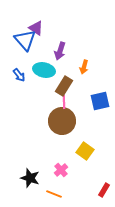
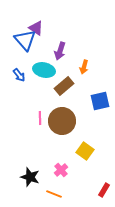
brown rectangle: rotated 18 degrees clockwise
pink line: moved 24 px left, 16 px down
black star: moved 1 px up
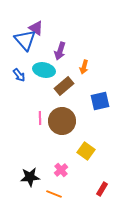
yellow square: moved 1 px right
black star: rotated 24 degrees counterclockwise
red rectangle: moved 2 px left, 1 px up
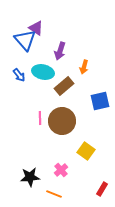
cyan ellipse: moved 1 px left, 2 px down
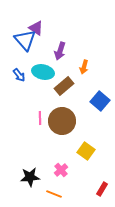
blue square: rotated 36 degrees counterclockwise
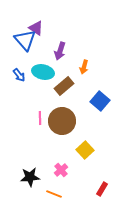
yellow square: moved 1 px left, 1 px up; rotated 12 degrees clockwise
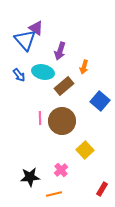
orange line: rotated 35 degrees counterclockwise
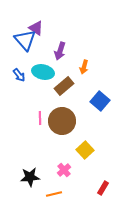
pink cross: moved 3 px right
red rectangle: moved 1 px right, 1 px up
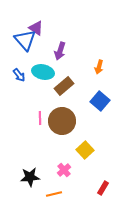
orange arrow: moved 15 px right
